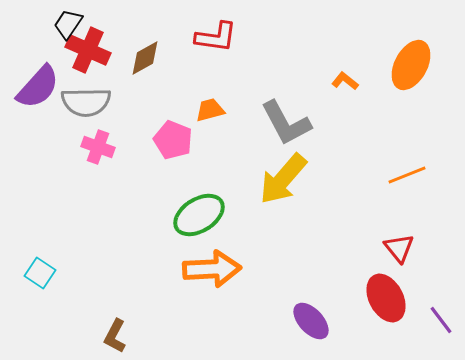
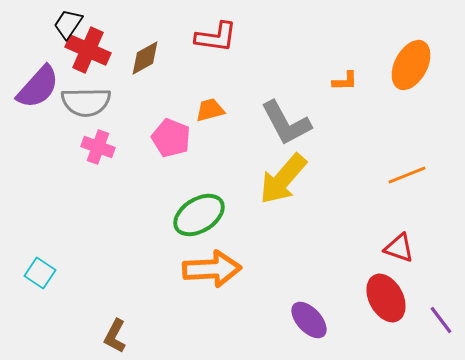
orange L-shape: rotated 140 degrees clockwise
pink pentagon: moved 2 px left, 2 px up
red triangle: rotated 32 degrees counterclockwise
purple ellipse: moved 2 px left, 1 px up
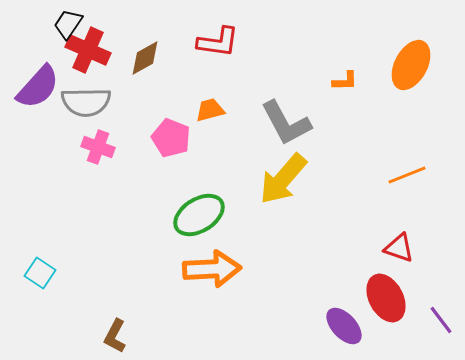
red L-shape: moved 2 px right, 5 px down
purple ellipse: moved 35 px right, 6 px down
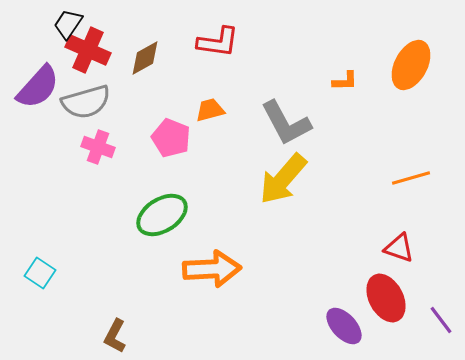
gray semicircle: rotated 15 degrees counterclockwise
orange line: moved 4 px right, 3 px down; rotated 6 degrees clockwise
green ellipse: moved 37 px left
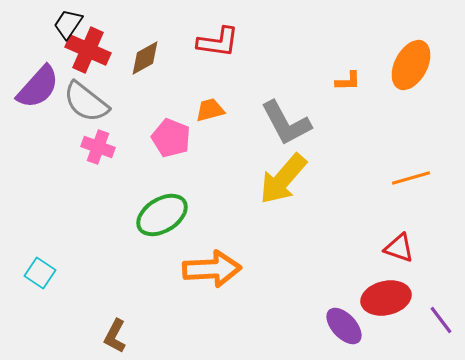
orange L-shape: moved 3 px right
gray semicircle: rotated 54 degrees clockwise
red ellipse: rotated 75 degrees counterclockwise
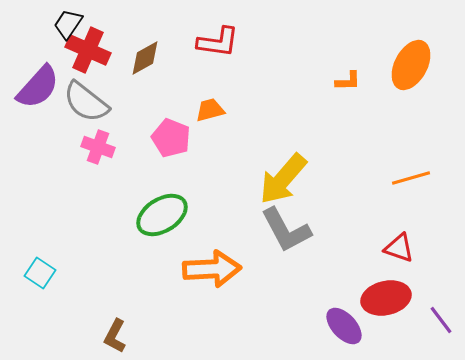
gray L-shape: moved 107 px down
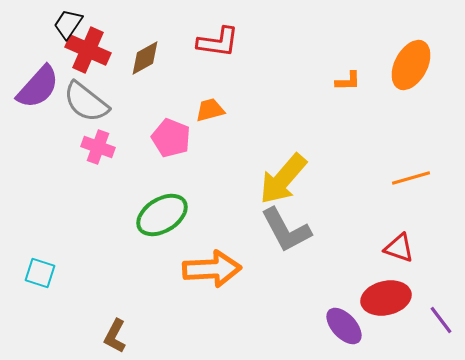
cyan square: rotated 16 degrees counterclockwise
